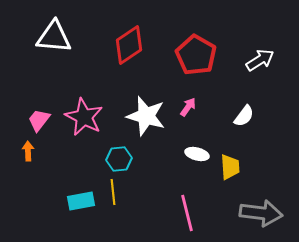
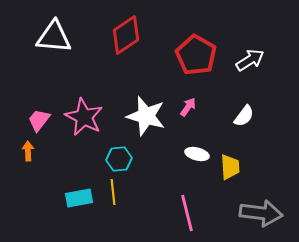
red diamond: moved 3 px left, 10 px up
white arrow: moved 10 px left
cyan rectangle: moved 2 px left, 3 px up
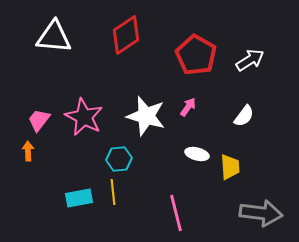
pink line: moved 11 px left
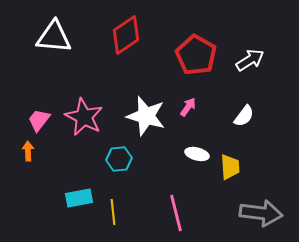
yellow line: moved 20 px down
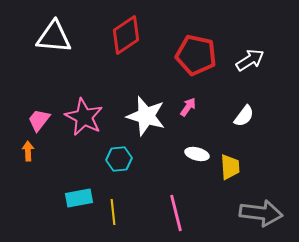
red pentagon: rotated 18 degrees counterclockwise
